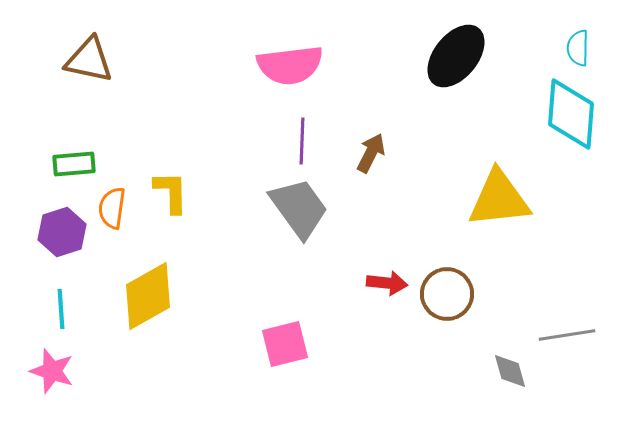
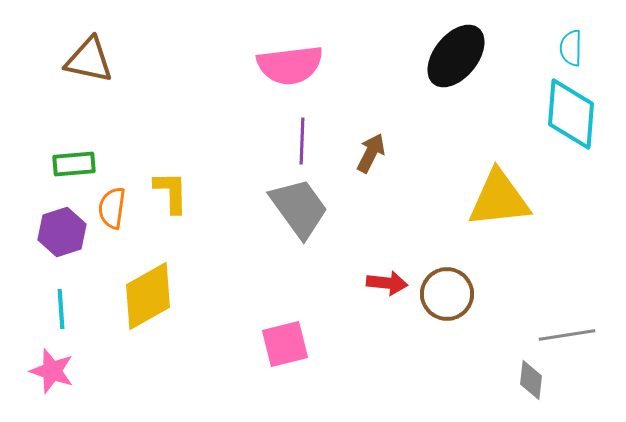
cyan semicircle: moved 7 px left
gray diamond: moved 21 px right, 9 px down; rotated 21 degrees clockwise
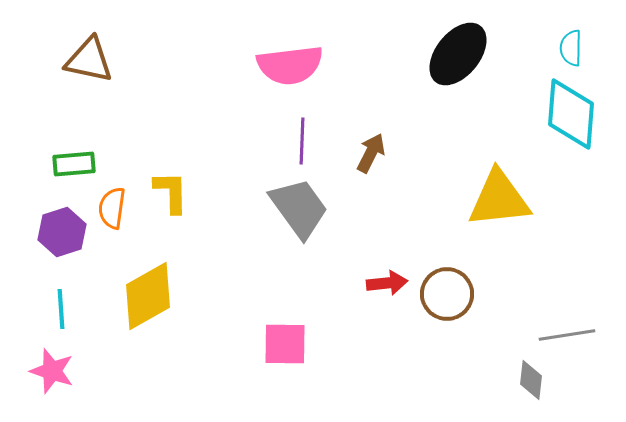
black ellipse: moved 2 px right, 2 px up
red arrow: rotated 12 degrees counterclockwise
pink square: rotated 15 degrees clockwise
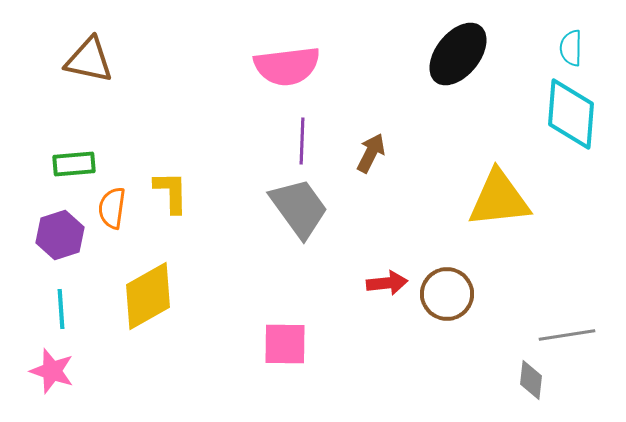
pink semicircle: moved 3 px left, 1 px down
purple hexagon: moved 2 px left, 3 px down
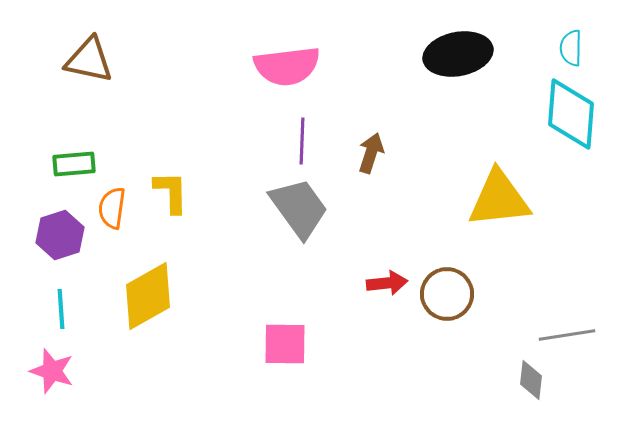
black ellipse: rotated 40 degrees clockwise
brown arrow: rotated 9 degrees counterclockwise
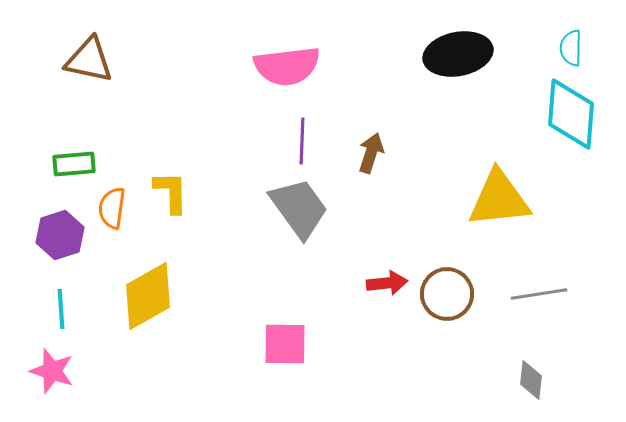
gray line: moved 28 px left, 41 px up
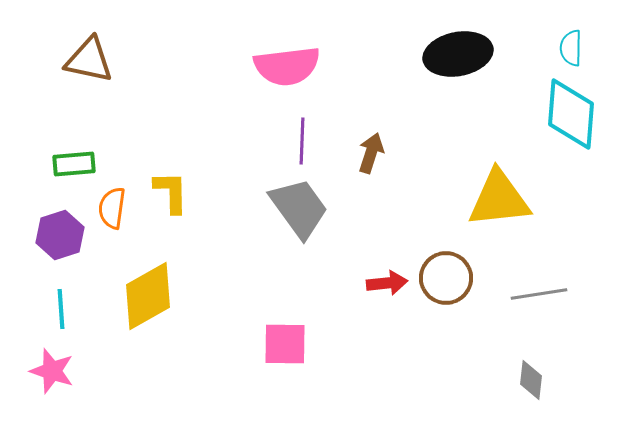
brown circle: moved 1 px left, 16 px up
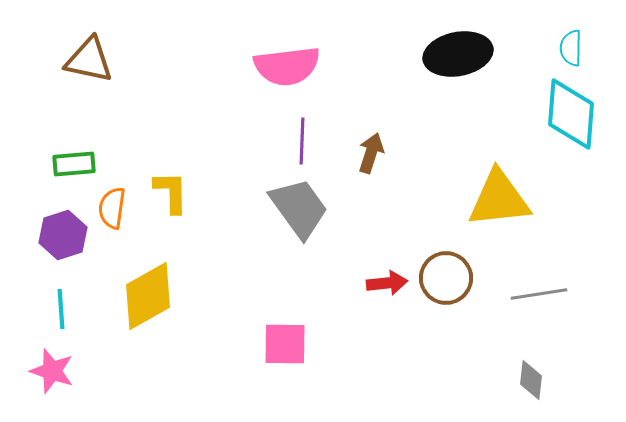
purple hexagon: moved 3 px right
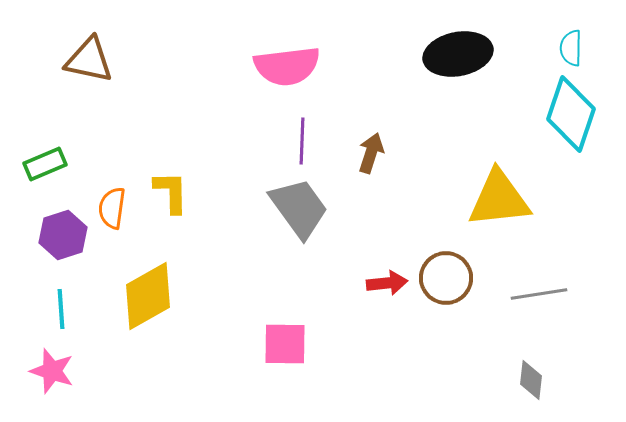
cyan diamond: rotated 14 degrees clockwise
green rectangle: moved 29 px left; rotated 18 degrees counterclockwise
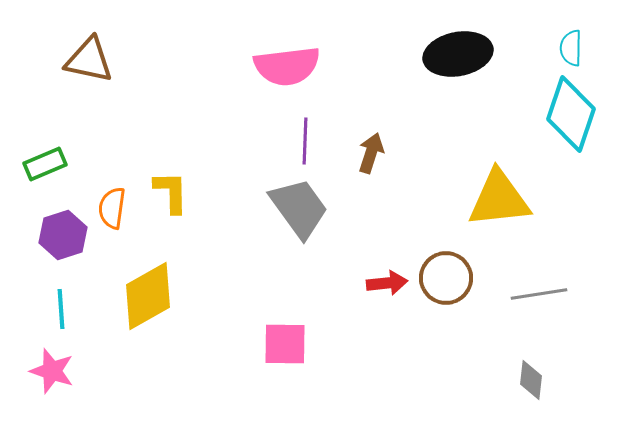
purple line: moved 3 px right
